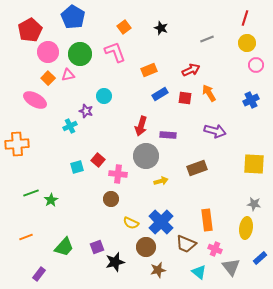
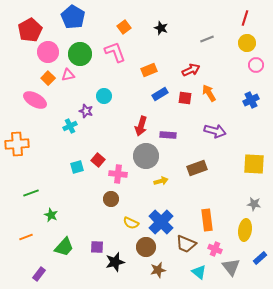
green star at (51, 200): moved 15 px down; rotated 16 degrees counterclockwise
yellow ellipse at (246, 228): moved 1 px left, 2 px down
purple square at (97, 247): rotated 24 degrees clockwise
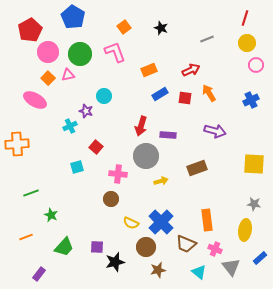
red square at (98, 160): moved 2 px left, 13 px up
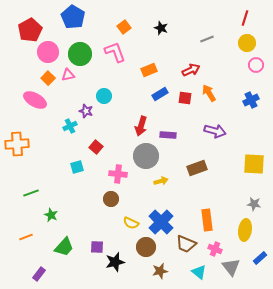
brown star at (158, 270): moved 2 px right, 1 px down
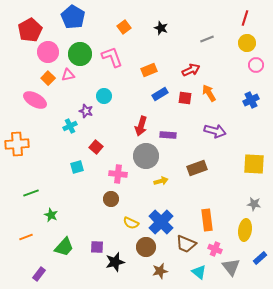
pink L-shape at (115, 52): moved 3 px left, 5 px down
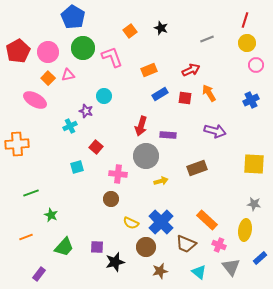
red line at (245, 18): moved 2 px down
orange square at (124, 27): moved 6 px right, 4 px down
red pentagon at (30, 30): moved 12 px left, 21 px down
green circle at (80, 54): moved 3 px right, 6 px up
orange rectangle at (207, 220): rotated 40 degrees counterclockwise
pink cross at (215, 249): moved 4 px right, 4 px up
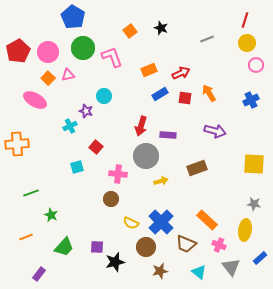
red arrow at (191, 70): moved 10 px left, 3 px down
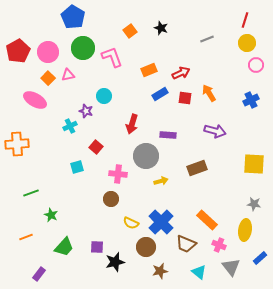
red arrow at (141, 126): moved 9 px left, 2 px up
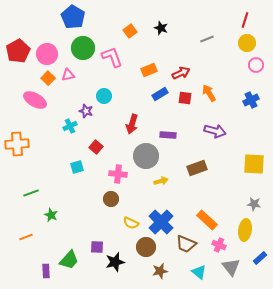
pink circle at (48, 52): moved 1 px left, 2 px down
green trapezoid at (64, 247): moved 5 px right, 13 px down
purple rectangle at (39, 274): moved 7 px right, 3 px up; rotated 40 degrees counterclockwise
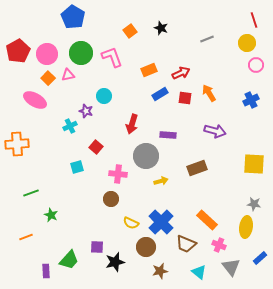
red line at (245, 20): moved 9 px right; rotated 35 degrees counterclockwise
green circle at (83, 48): moved 2 px left, 5 px down
yellow ellipse at (245, 230): moved 1 px right, 3 px up
